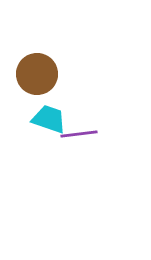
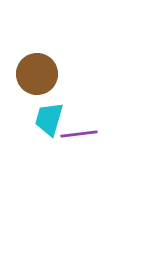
cyan trapezoid: rotated 93 degrees counterclockwise
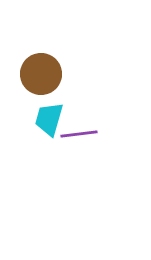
brown circle: moved 4 px right
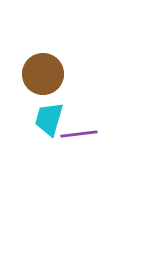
brown circle: moved 2 px right
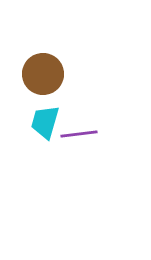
cyan trapezoid: moved 4 px left, 3 px down
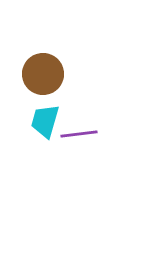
cyan trapezoid: moved 1 px up
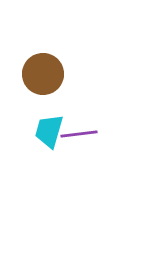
cyan trapezoid: moved 4 px right, 10 px down
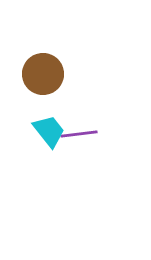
cyan trapezoid: rotated 126 degrees clockwise
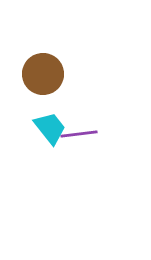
cyan trapezoid: moved 1 px right, 3 px up
